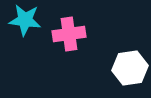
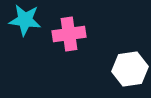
white hexagon: moved 1 px down
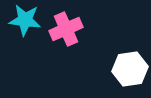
pink cross: moved 3 px left, 5 px up; rotated 16 degrees counterclockwise
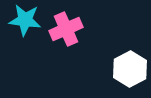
white hexagon: rotated 20 degrees counterclockwise
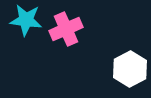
cyan star: moved 1 px right
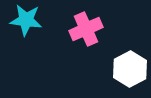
pink cross: moved 20 px right
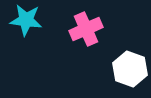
white hexagon: rotated 12 degrees counterclockwise
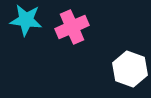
pink cross: moved 14 px left, 2 px up
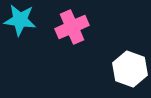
cyan star: moved 6 px left
